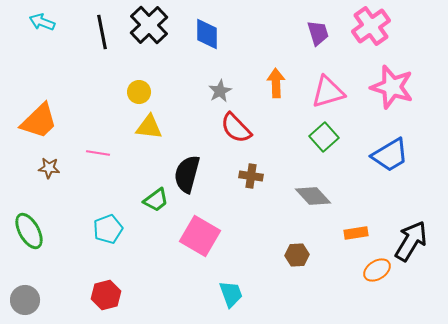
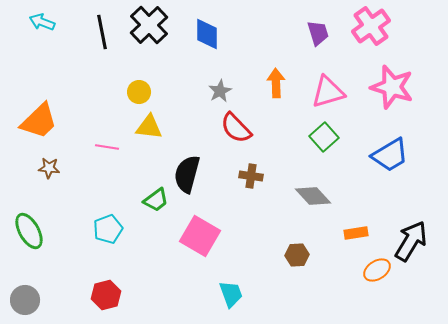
pink line: moved 9 px right, 6 px up
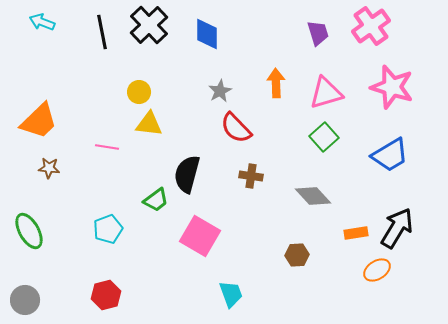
pink triangle: moved 2 px left, 1 px down
yellow triangle: moved 3 px up
black arrow: moved 14 px left, 13 px up
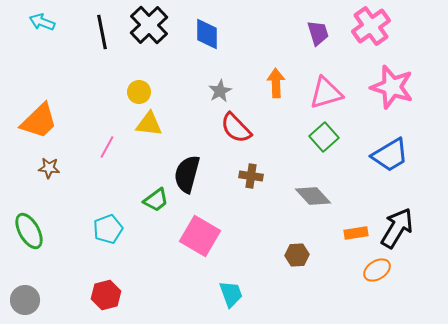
pink line: rotated 70 degrees counterclockwise
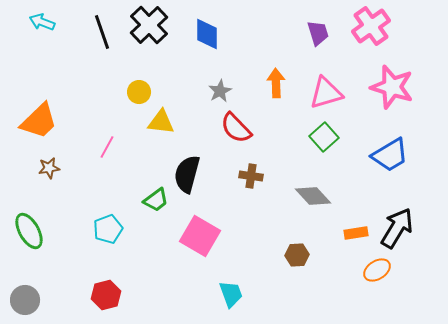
black line: rotated 8 degrees counterclockwise
yellow triangle: moved 12 px right, 2 px up
brown star: rotated 15 degrees counterclockwise
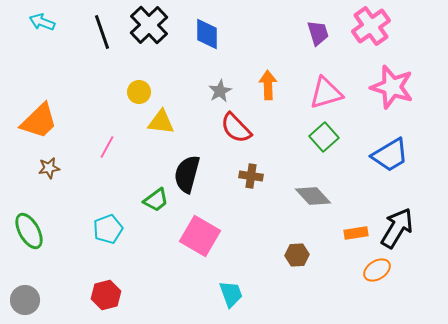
orange arrow: moved 8 px left, 2 px down
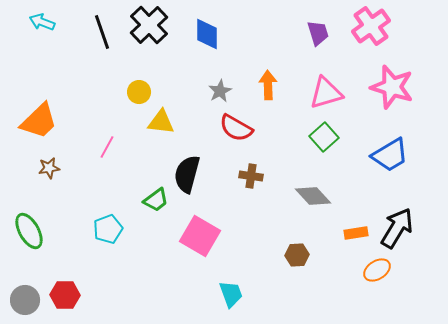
red semicircle: rotated 16 degrees counterclockwise
red hexagon: moved 41 px left; rotated 16 degrees clockwise
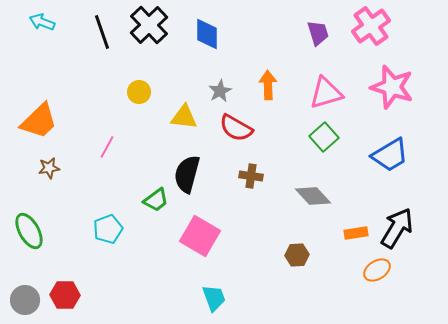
yellow triangle: moved 23 px right, 5 px up
cyan trapezoid: moved 17 px left, 4 px down
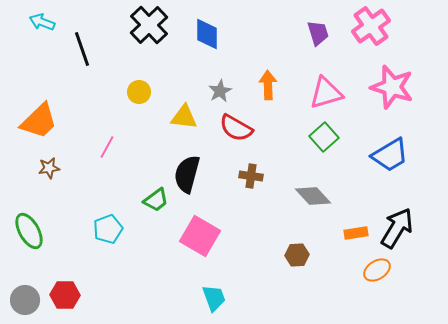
black line: moved 20 px left, 17 px down
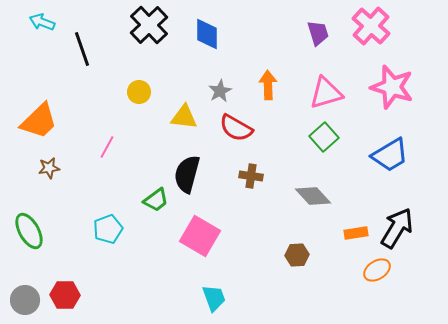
pink cross: rotated 12 degrees counterclockwise
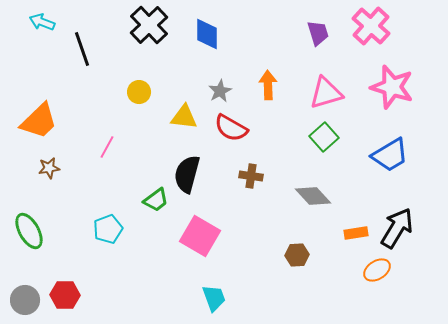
red semicircle: moved 5 px left
